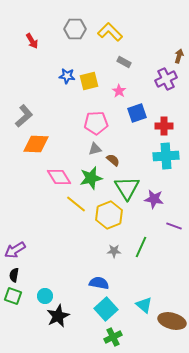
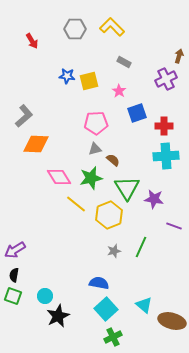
yellow L-shape: moved 2 px right, 5 px up
gray star: rotated 16 degrees counterclockwise
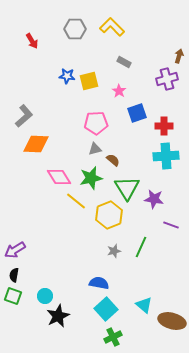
purple cross: moved 1 px right; rotated 10 degrees clockwise
yellow line: moved 3 px up
purple line: moved 3 px left, 1 px up
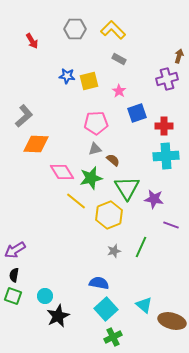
yellow L-shape: moved 1 px right, 3 px down
gray rectangle: moved 5 px left, 3 px up
pink diamond: moved 3 px right, 5 px up
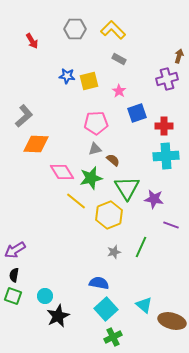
gray star: moved 1 px down
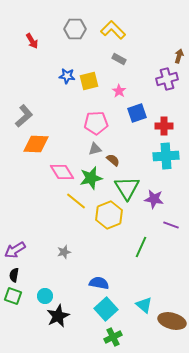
gray star: moved 50 px left
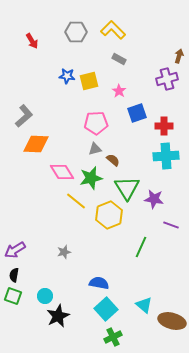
gray hexagon: moved 1 px right, 3 px down
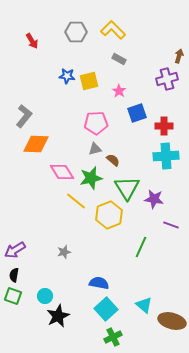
gray L-shape: rotated 10 degrees counterclockwise
